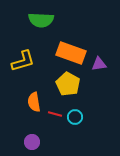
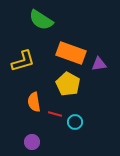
green semicircle: rotated 30 degrees clockwise
cyan circle: moved 5 px down
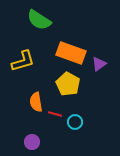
green semicircle: moved 2 px left
purple triangle: rotated 28 degrees counterclockwise
orange semicircle: moved 2 px right
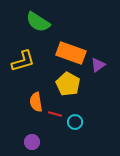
green semicircle: moved 1 px left, 2 px down
purple triangle: moved 1 px left, 1 px down
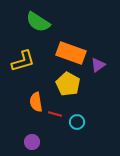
cyan circle: moved 2 px right
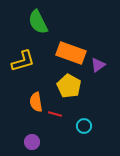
green semicircle: rotated 30 degrees clockwise
yellow pentagon: moved 1 px right, 2 px down
cyan circle: moved 7 px right, 4 px down
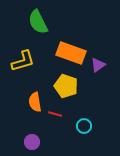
yellow pentagon: moved 3 px left; rotated 10 degrees counterclockwise
orange semicircle: moved 1 px left
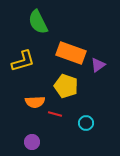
orange semicircle: rotated 84 degrees counterclockwise
cyan circle: moved 2 px right, 3 px up
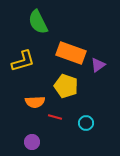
red line: moved 3 px down
